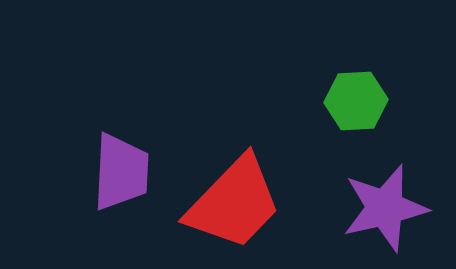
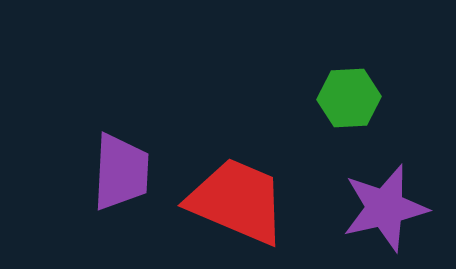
green hexagon: moved 7 px left, 3 px up
red trapezoid: moved 3 px right, 2 px up; rotated 111 degrees counterclockwise
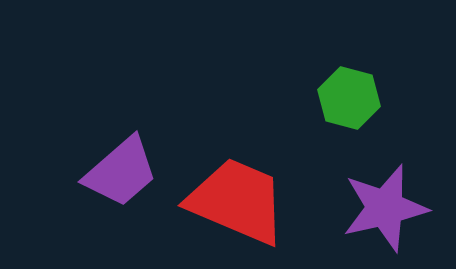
green hexagon: rotated 18 degrees clockwise
purple trapezoid: rotated 46 degrees clockwise
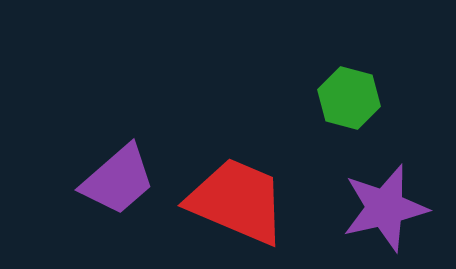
purple trapezoid: moved 3 px left, 8 px down
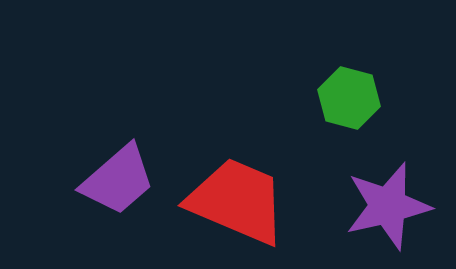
purple star: moved 3 px right, 2 px up
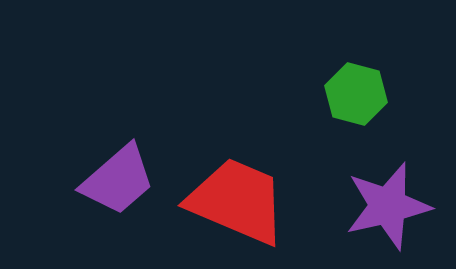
green hexagon: moved 7 px right, 4 px up
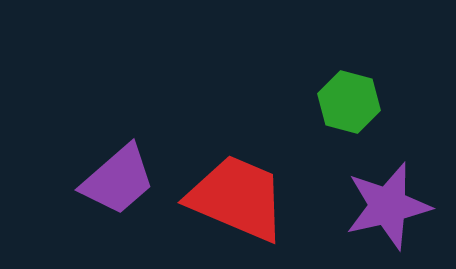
green hexagon: moved 7 px left, 8 px down
red trapezoid: moved 3 px up
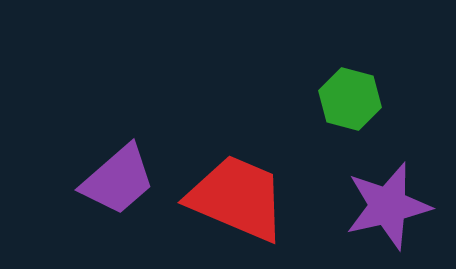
green hexagon: moved 1 px right, 3 px up
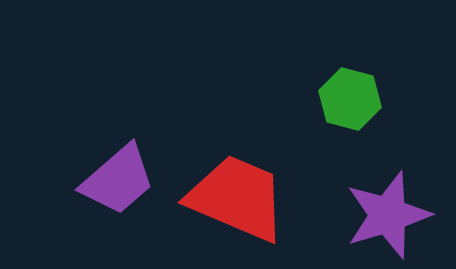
purple star: moved 9 px down; rotated 4 degrees counterclockwise
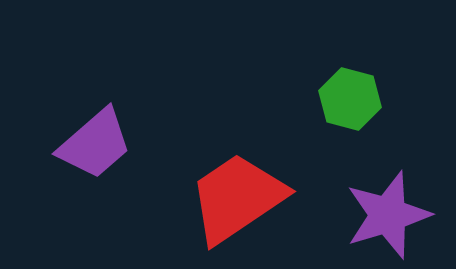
purple trapezoid: moved 23 px left, 36 px up
red trapezoid: rotated 57 degrees counterclockwise
